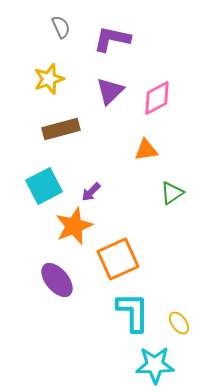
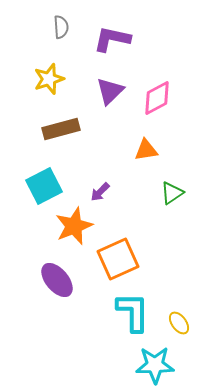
gray semicircle: rotated 20 degrees clockwise
purple arrow: moved 9 px right
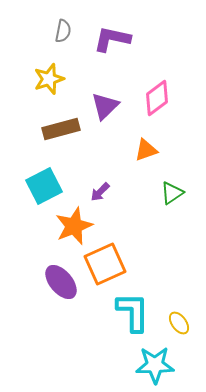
gray semicircle: moved 2 px right, 4 px down; rotated 15 degrees clockwise
purple triangle: moved 5 px left, 15 px down
pink diamond: rotated 9 degrees counterclockwise
orange triangle: rotated 10 degrees counterclockwise
orange square: moved 13 px left, 5 px down
purple ellipse: moved 4 px right, 2 px down
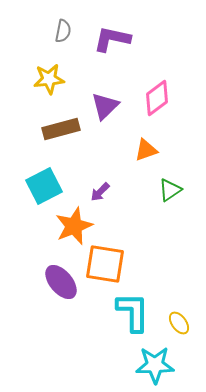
yellow star: rotated 12 degrees clockwise
green triangle: moved 2 px left, 3 px up
orange square: rotated 33 degrees clockwise
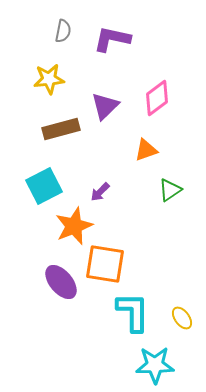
yellow ellipse: moved 3 px right, 5 px up
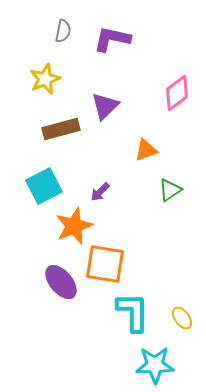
yellow star: moved 4 px left; rotated 16 degrees counterclockwise
pink diamond: moved 20 px right, 5 px up
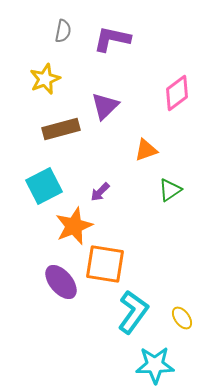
cyan L-shape: rotated 36 degrees clockwise
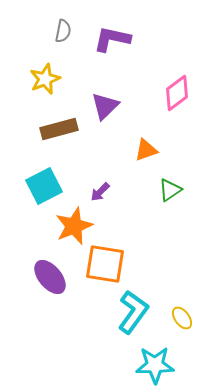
brown rectangle: moved 2 px left
purple ellipse: moved 11 px left, 5 px up
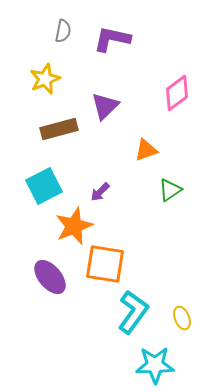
yellow ellipse: rotated 15 degrees clockwise
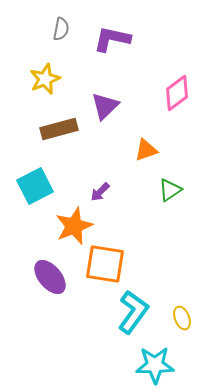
gray semicircle: moved 2 px left, 2 px up
cyan square: moved 9 px left
